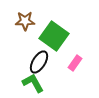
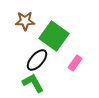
black ellipse: moved 2 px left, 2 px up; rotated 10 degrees clockwise
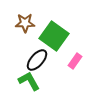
brown star: moved 2 px down
pink rectangle: moved 2 px up
green L-shape: moved 4 px left, 2 px up
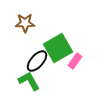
green square: moved 4 px right, 12 px down; rotated 24 degrees clockwise
black ellipse: moved 1 px down
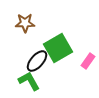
pink rectangle: moved 13 px right
